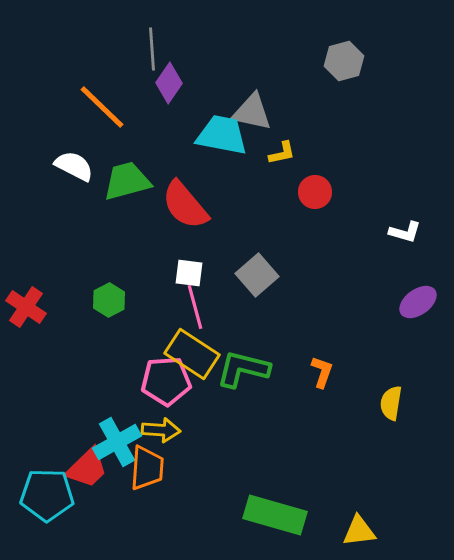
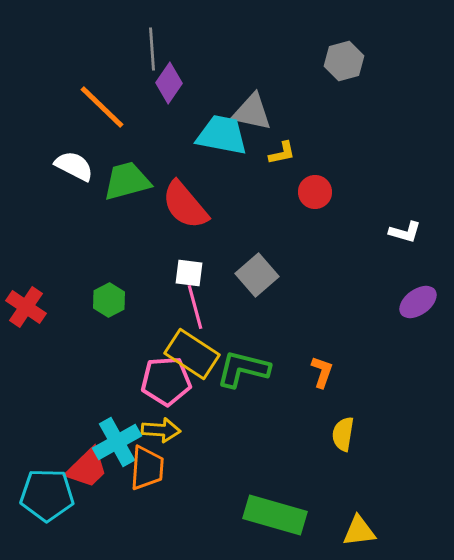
yellow semicircle: moved 48 px left, 31 px down
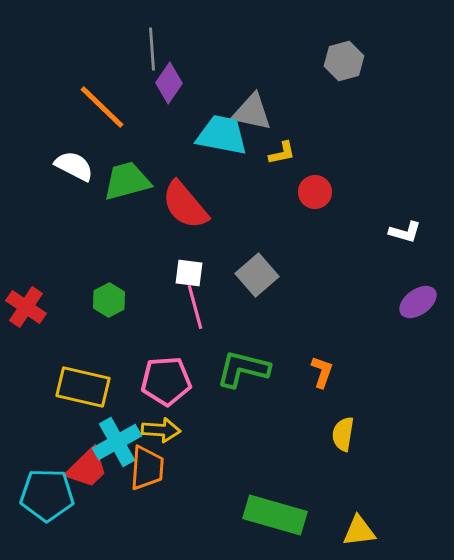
yellow rectangle: moved 109 px left, 33 px down; rotated 20 degrees counterclockwise
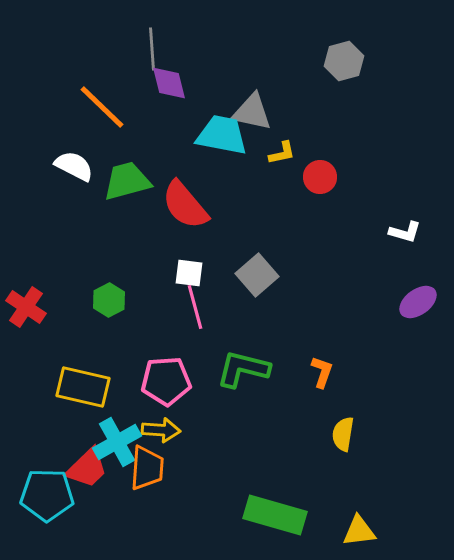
purple diamond: rotated 48 degrees counterclockwise
red circle: moved 5 px right, 15 px up
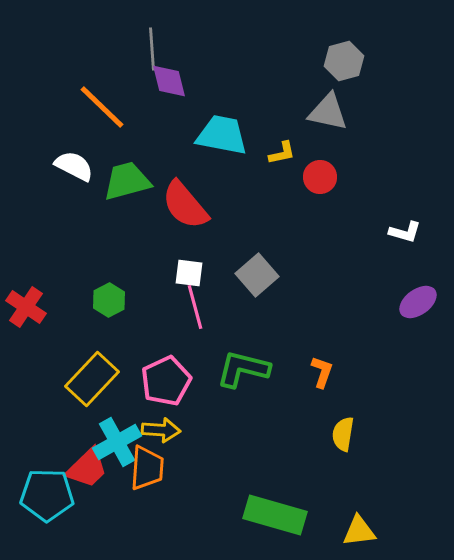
purple diamond: moved 2 px up
gray triangle: moved 76 px right
pink pentagon: rotated 21 degrees counterclockwise
yellow rectangle: moved 9 px right, 8 px up; rotated 60 degrees counterclockwise
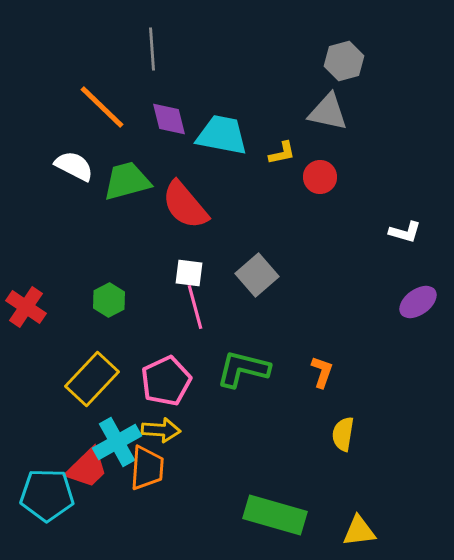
purple diamond: moved 38 px down
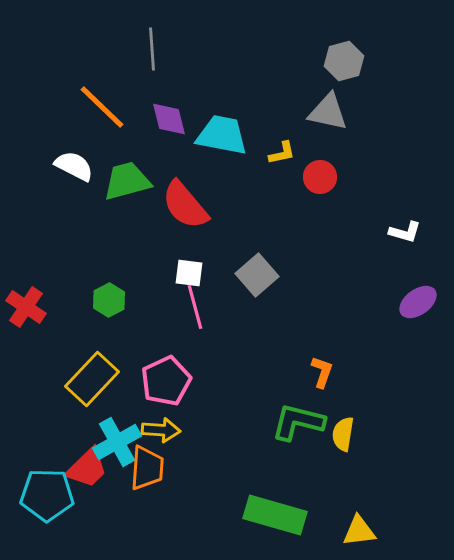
green L-shape: moved 55 px right, 53 px down
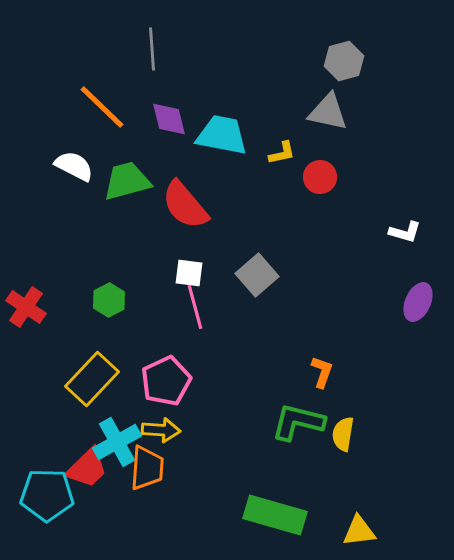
purple ellipse: rotated 30 degrees counterclockwise
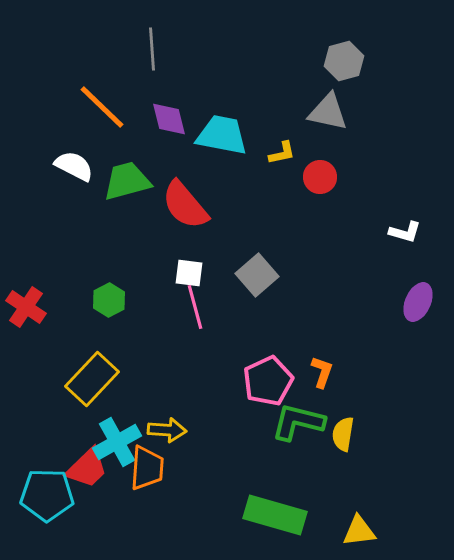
pink pentagon: moved 102 px right
yellow arrow: moved 6 px right
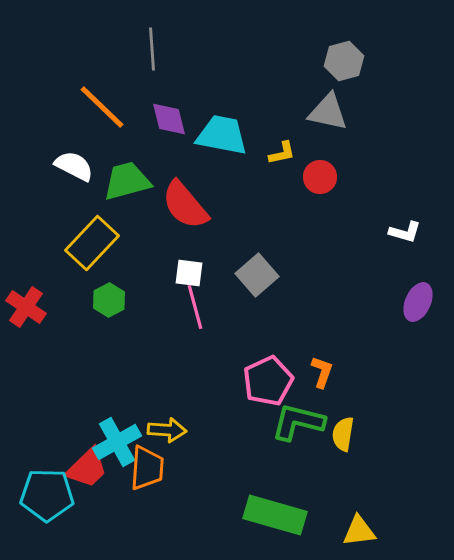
yellow rectangle: moved 136 px up
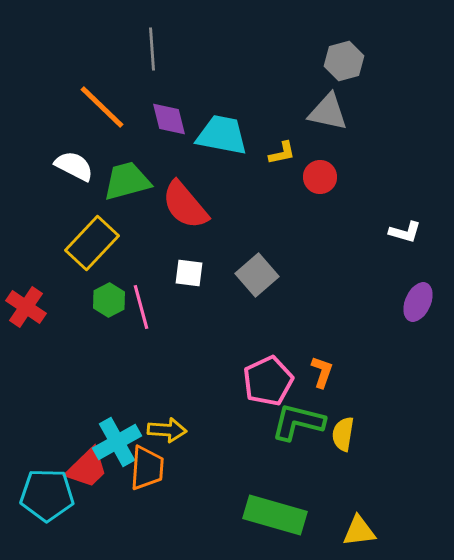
pink line: moved 54 px left
